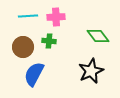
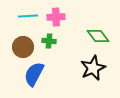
black star: moved 2 px right, 3 px up
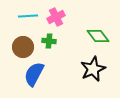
pink cross: rotated 24 degrees counterclockwise
black star: moved 1 px down
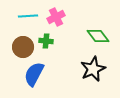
green cross: moved 3 px left
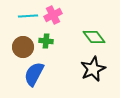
pink cross: moved 3 px left, 2 px up
green diamond: moved 4 px left, 1 px down
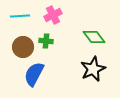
cyan line: moved 8 px left
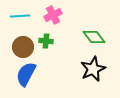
blue semicircle: moved 8 px left
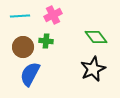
green diamond: moved 2 px right
blue semicircle: moved 4 px right
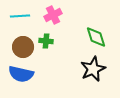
green diamond: rotated 20 degrees clockwise
blue semicircle: moved 9 px left; rotated 105 degrees counterclockwise
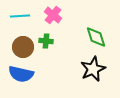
pink cross: rotated 24 degrees counterclockwise
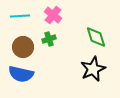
green cross: moved 3 px right, 2 px up; rotated 24 degrees counterclockwise
